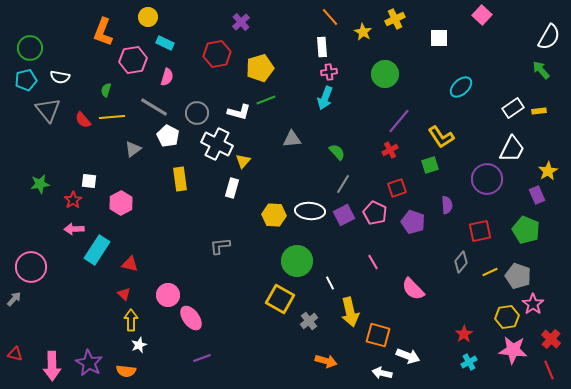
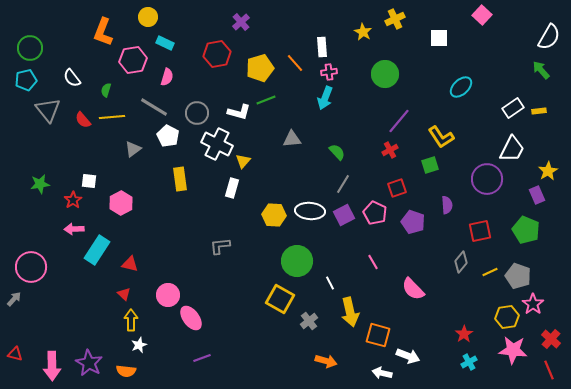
orange line at (330, 17): moved 35 px left, 46 px down
white semicircle at (60, 77): moved 12 px right, 1 px down; rotated 42 degrees clockwise
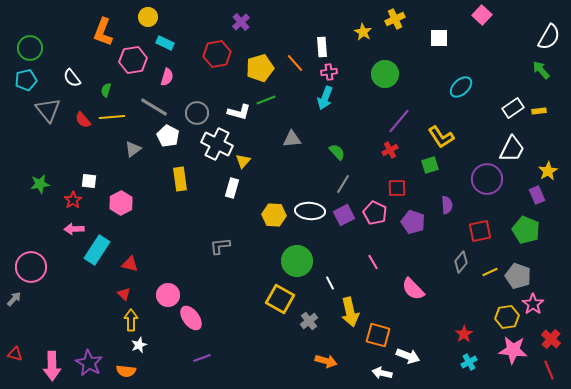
red square at (397, 188): rotated 18 degrees clockwise
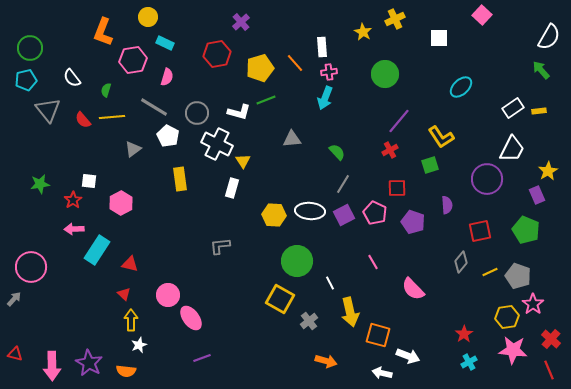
yellow triangle at (243, 161): rotated 14 degrees counterclockwise
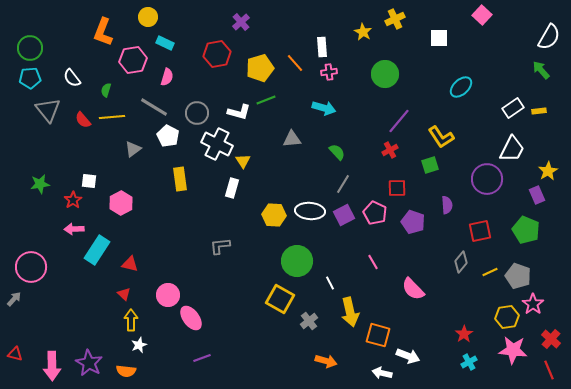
cyan pentagon at (26, 80): moved 4 px right, 2 px up; rotated 10 degrees clockwise
cyan arrow at (325, 98): moved 1 px left, 10 px down; rotated 95 degrees counterclockwise
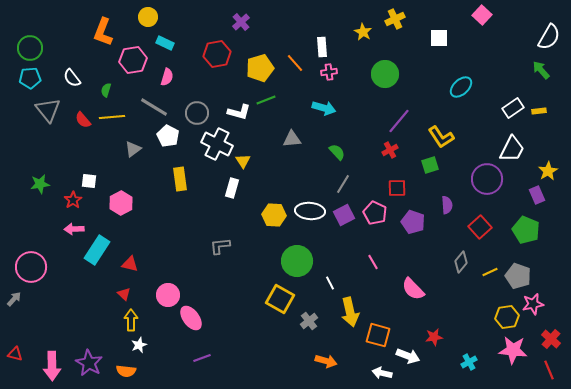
red square at (480, 231): moved 4 px up; rotated 30 degrees counterclockwise
pink star at (533, 304): rotated 25 degrees clockwise
red star at (464, 334): moved 30 px left, 3 px down; rotated 24 degrees clockwise
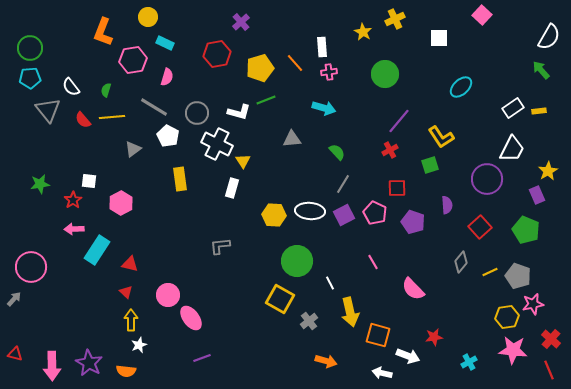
white semicircle at (72, 78): moved 1 px left, 9 px down
red triangle at (124, 294): moved 2 px right, 2 px up
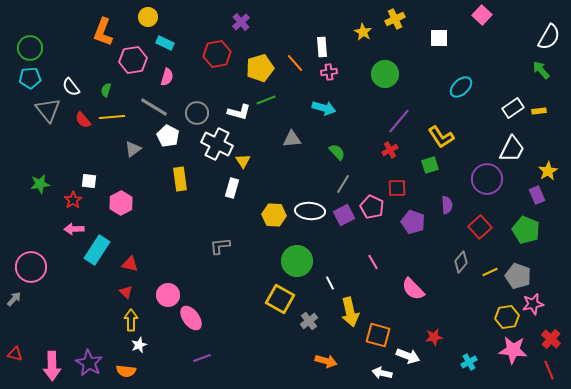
pink pentagon at (375, 213): moved 3 px left, 6 px up
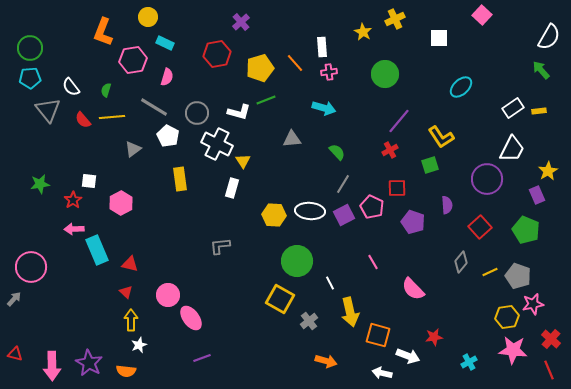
cyan rectangle at (97, 250): rotated 56 degrees counterclockwise
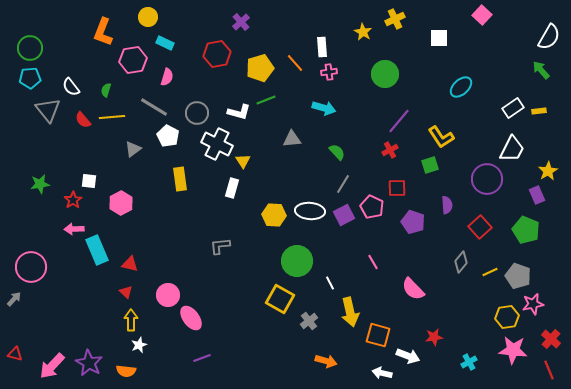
pink arrow at (52, 366): rotated 44 degrees clockwise
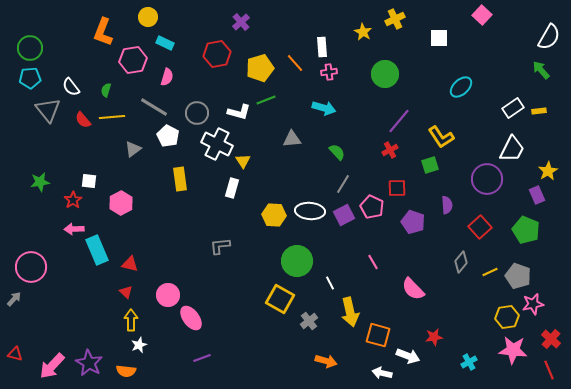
green star at (40, 184): moved 2 px up
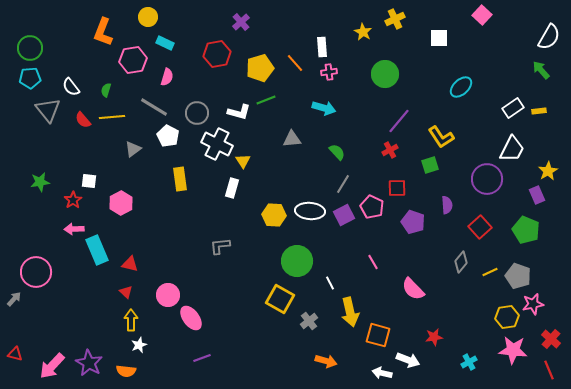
pink circle at (31, 267): moved 5 px right, 5 px down
white arrow at (408, 356): moved 4 px down
